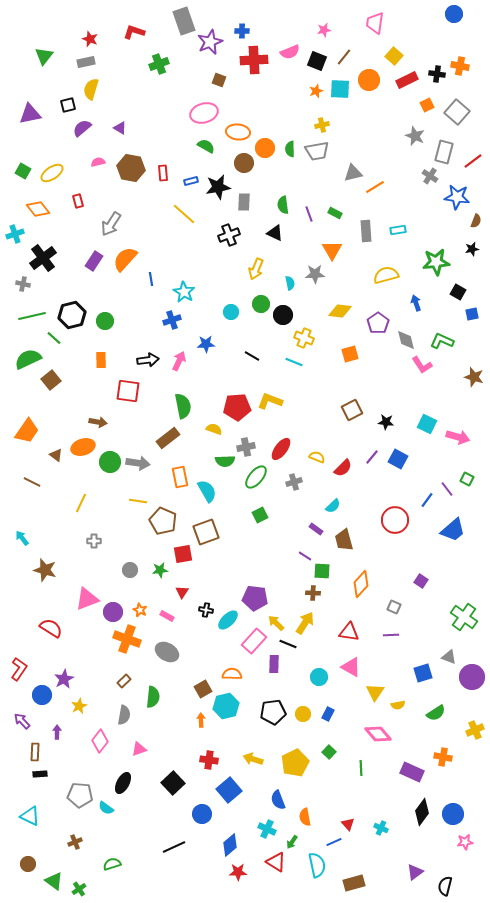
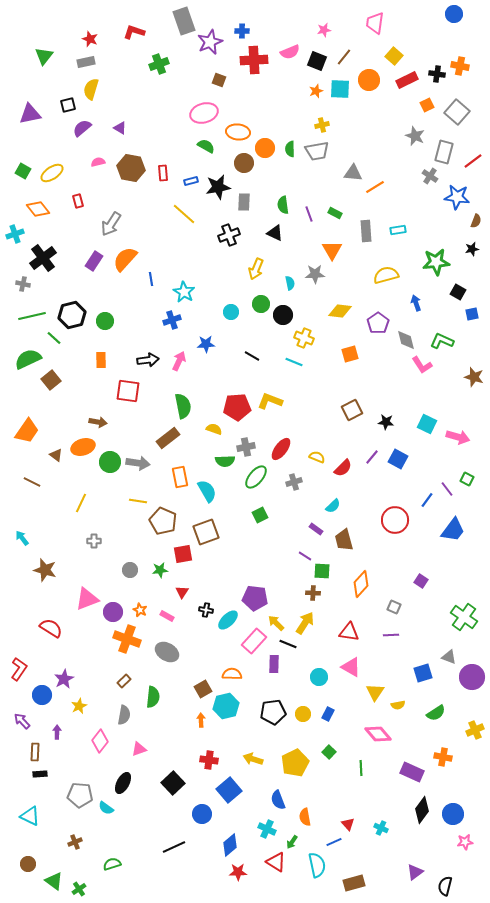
gray triangle at (353, 173): rotated 18 degrees clockwise
blue trapezoid at (453, 530): rotated 12 degrees counterclockwise
black diamond at (422, 812): moved 2 px up
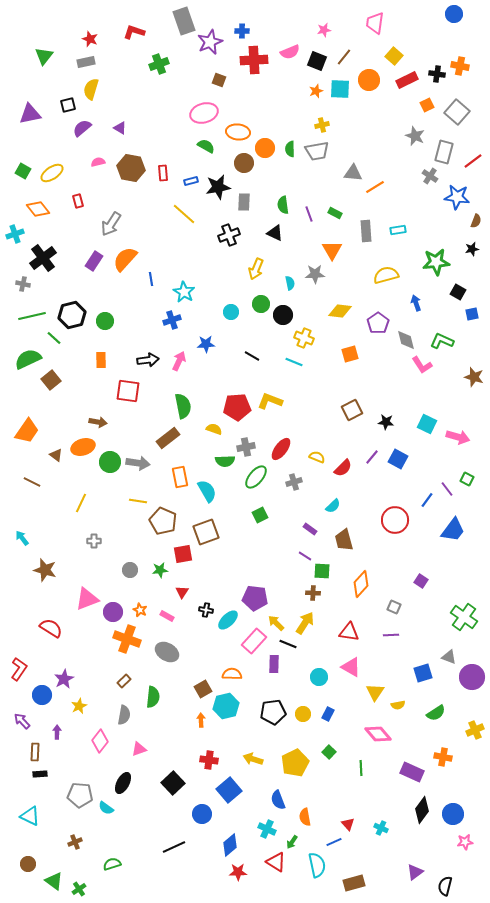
purple rectangle at (316, 529): moved 6 px left
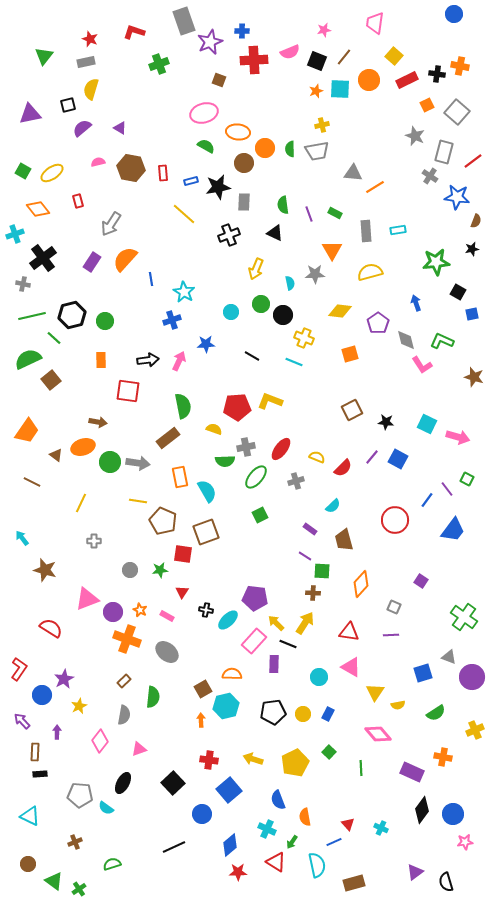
purple rectangle at (94, 261): moved 2 px left, 1 px down
yellow semicircle at (386, 275): moved 16 px left, 3 px up
gray cross at (294, 482): moved 2 px right, 1 px up
red square at (183, 554): rotated 18 degrees clockwise
gray ellipse at (167, 652): rotated 10 degrees clockwise
black semicircle at (445, 886): moved 1 px right, 4 px up; rotated 30 degrees counterclockwise
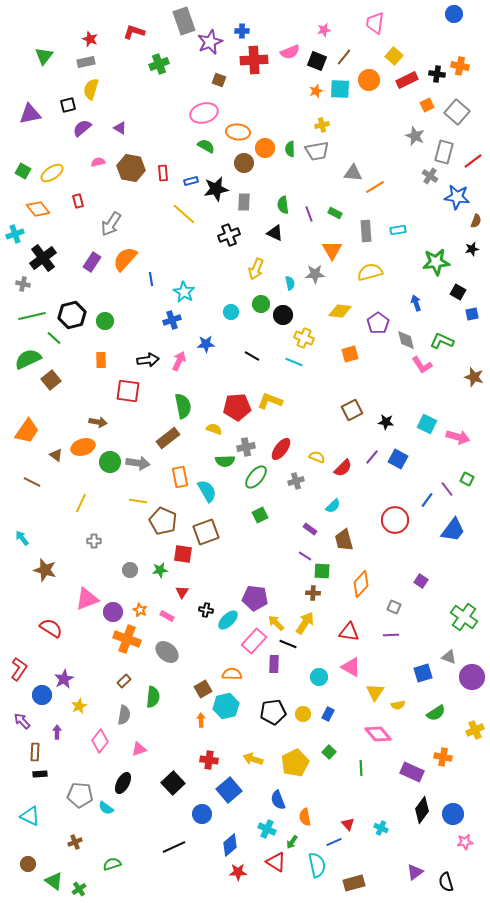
black star at (218, 187): moved 2 px left, 2 px down
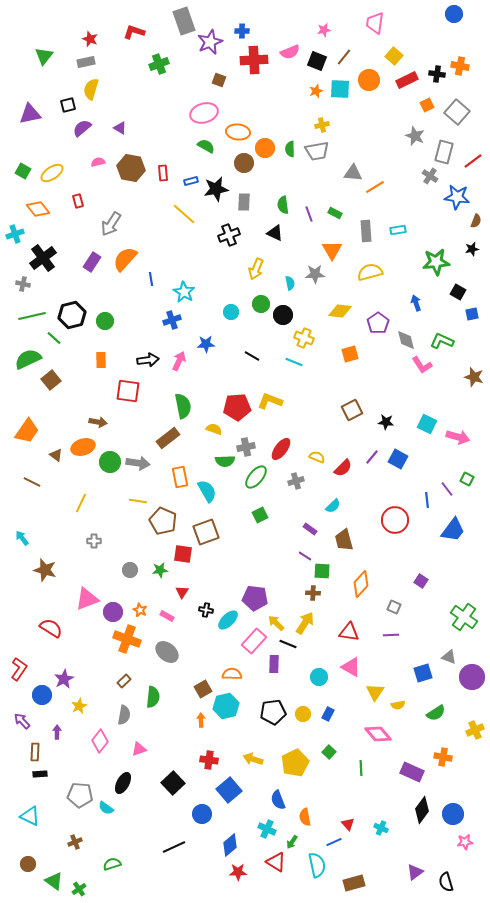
blue line at (427, 500): rotated 42 degrees counterclockwise
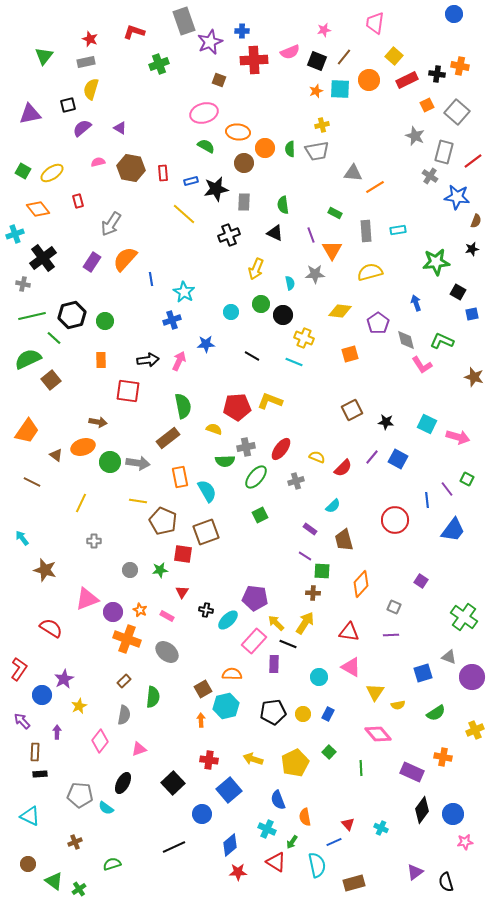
purple line at (309, 214): moved 2 px right, 21 px down
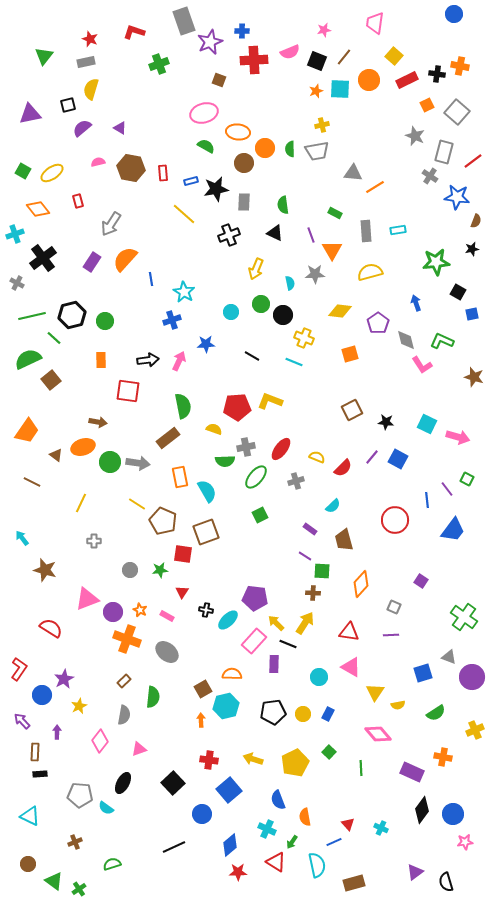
gray cross at (23, 284): moved 6 px left, 1 px up; rotated 16 degrees clockwise
yellow line at (138, 501): moved 1 px left, 3 px down; rotated 24 degrees clockwise
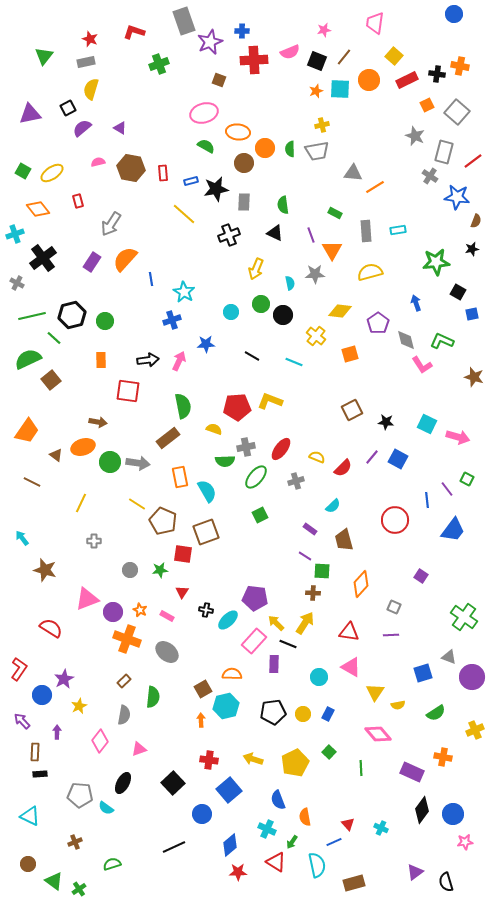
black square at (68, 105): moved 3 px down; rotated 14 degrees counterclockwise
yellow cross at (304, 338): moved 12 px right, 2 px up; rotated 18 degrees clockwise
purple square at (421, 581): moved 5 px up
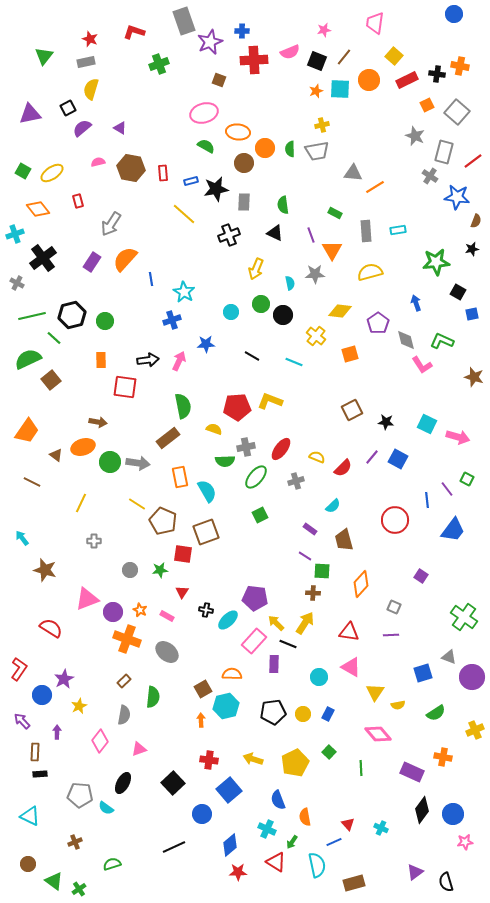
red square at (128, 391): moved 3 px left, 4 px up
